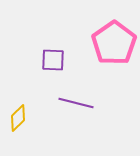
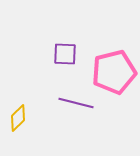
pink pentagon: moved 29 px down; rotated 21 degrees clockwise
purple square: moved 12 px right, 6 px up
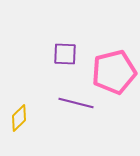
yellow diamond: moved 1 px right
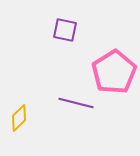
purple square: moved 24 px up; rotated 10 degrees clockwise
pink pentagon: rotated 18 degrees counterclockwise
